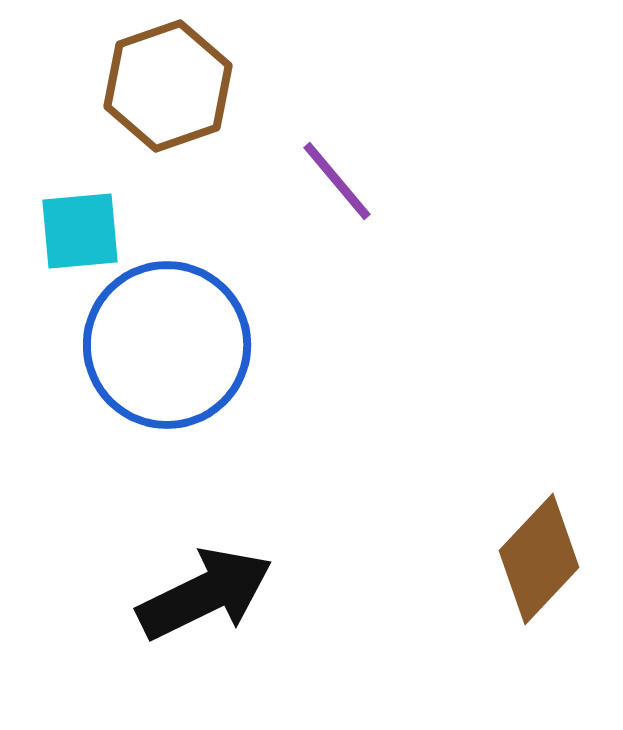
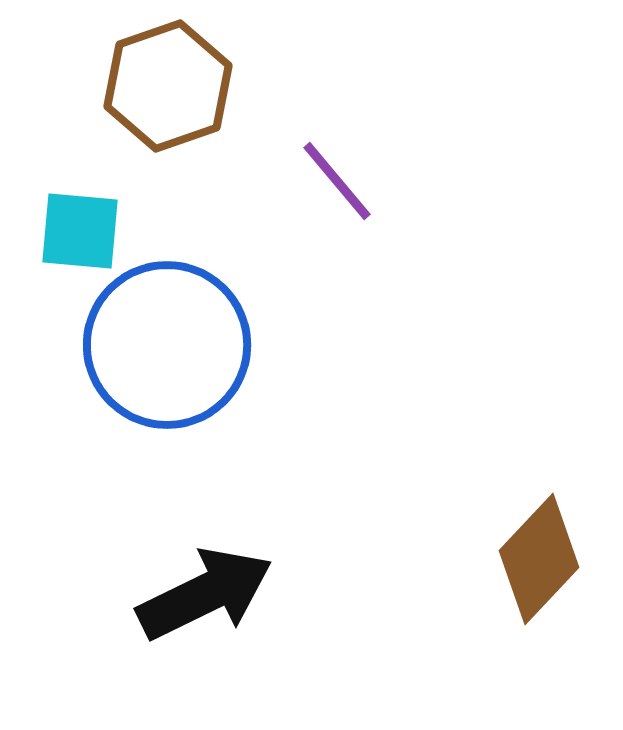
cyan square: rotated 10 degrees clockwise
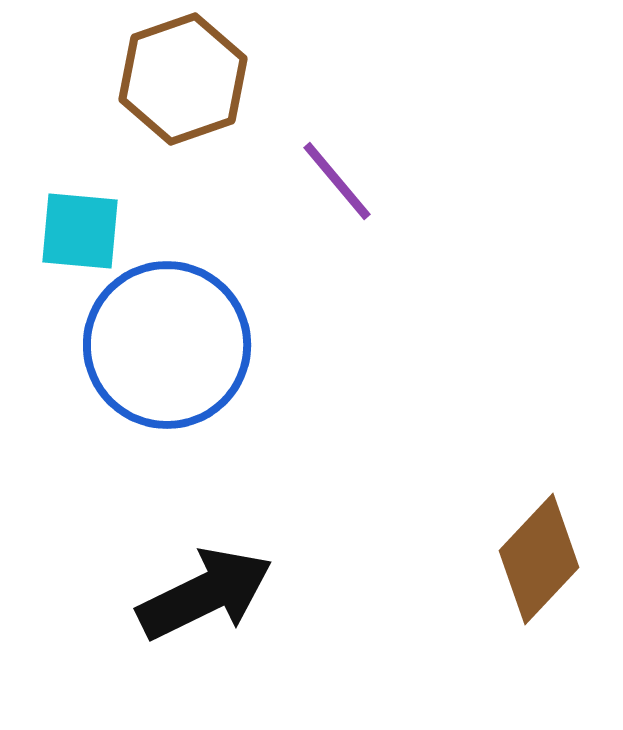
brown hexagon: moved 15 px right, 7 px up
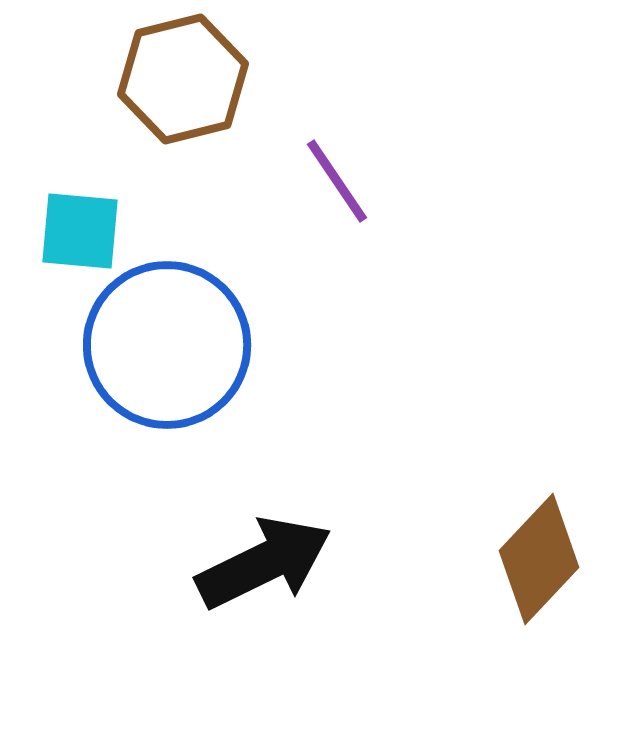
brown hexagon: rotated 5 degrees clockwise
purple line: rotated 6 degrees clockwise
black arrow: moved 59 px right, 31 px up
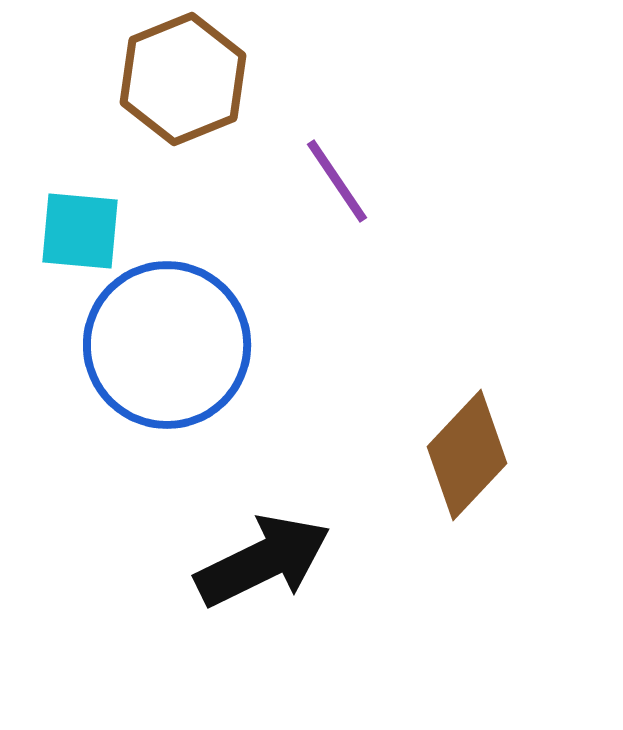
brown hexagon: rotated 8 degrees counterclockwise
brown diamond: moved 72 px left, 104 px up
black arrow: moved 1 px left, 2 px up
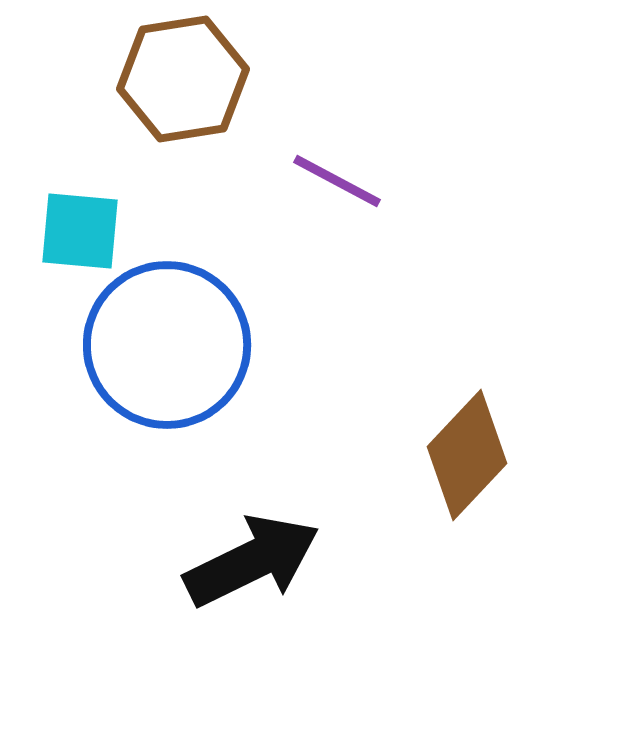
brown hexagon: rotated 13 degrees clockwise
purple line: rotated 28 degrees counterclockwise
black arrow: moved 11 px left
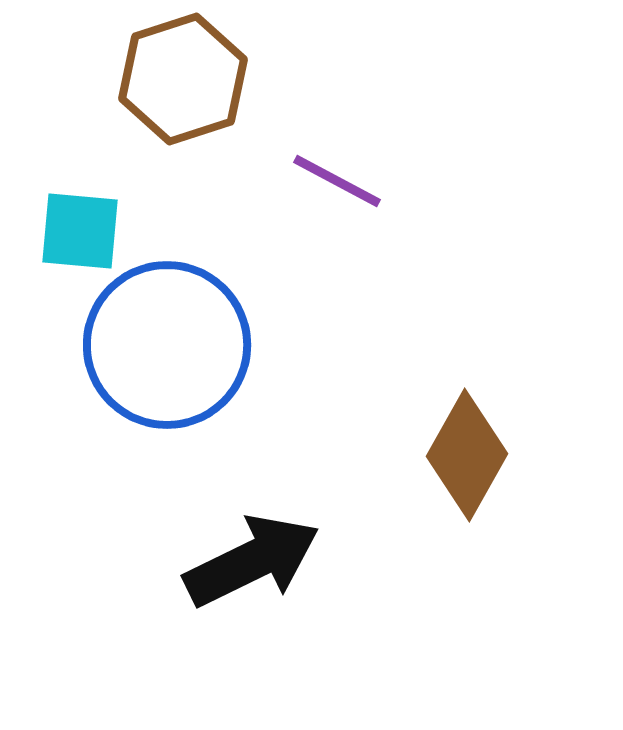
brown hexagon: rotated 9 degrees counterclockwise
brown diamond: rotated 14 degrees counterclockwise
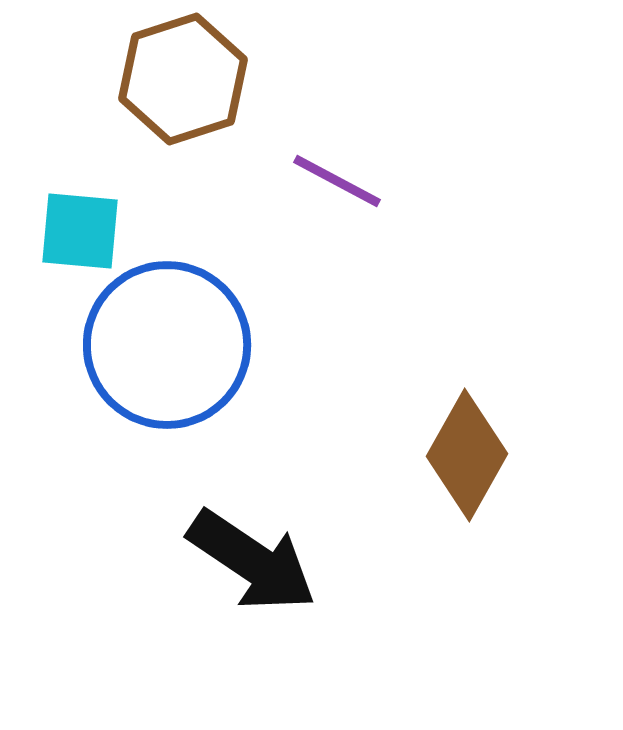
black arrow: rotated 60 degrees clockwise
